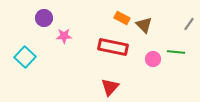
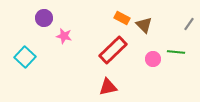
pink star: rotated 14 degrees clockwise
red rectangle: moved 3 px down; rotated 56 degrees counterclockwise
red triangle: moved 2 px left; rotated 36 degrees clockwise
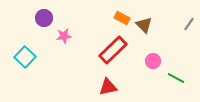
pink star: rotated 21 degrees counterclockwise
green line: moved 26 px down; rotated 24 degrees clockwise
pink circle: moved 2 px down
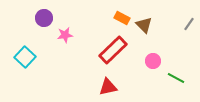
pink star: moved 1 px right, 1 px up
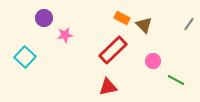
green line: moved 2 px down
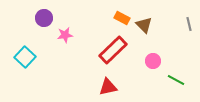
gray line: rotated 48 degrees counterclockwise
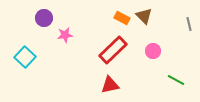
brown triangle: moved 9 px up
pink circle: moved 10 px up
red triangle: moved 2 px right, 2 px up
